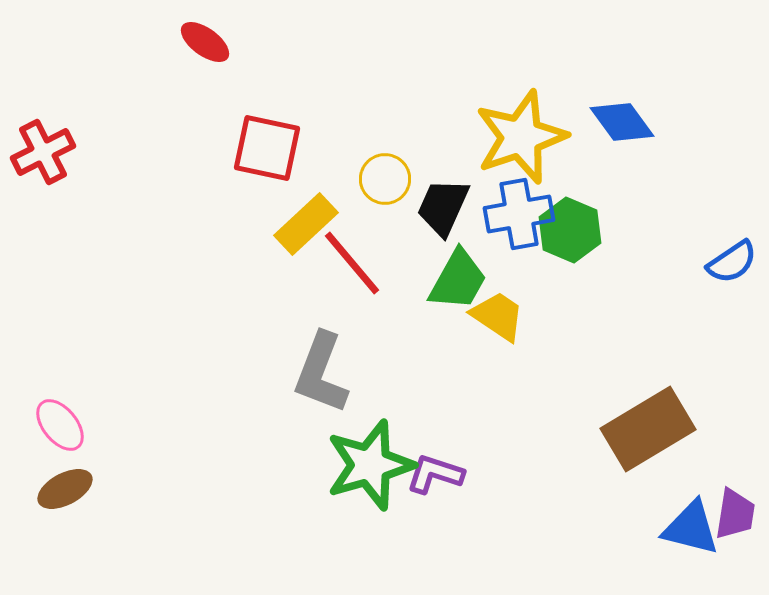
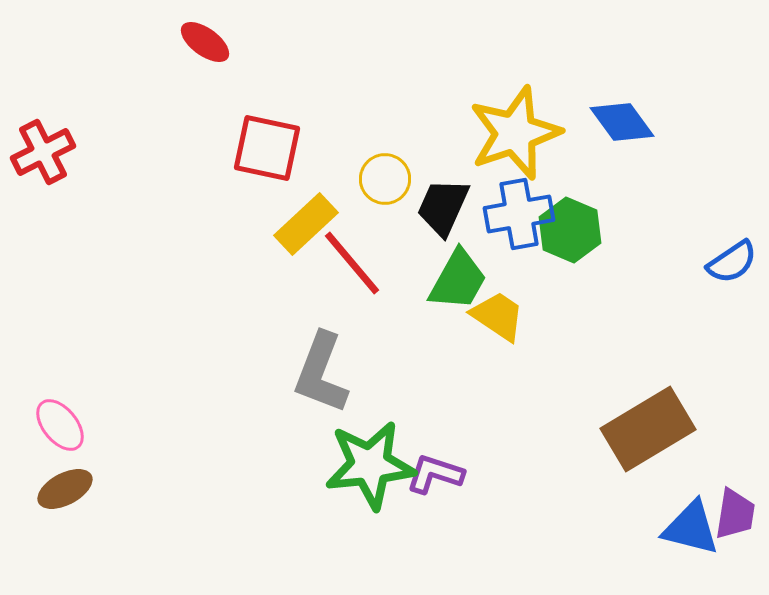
yellow star: moved 6 px left, 4 px up
green star: rotated 10 degrees clockwise
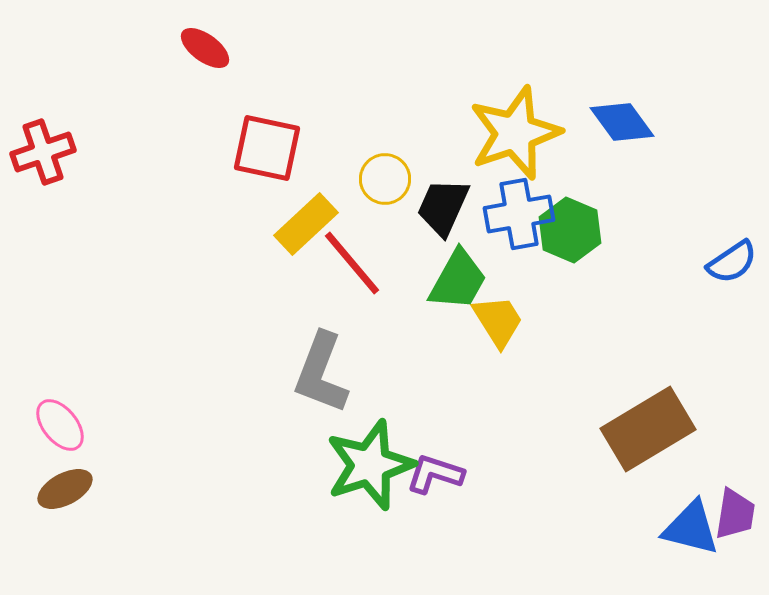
red ellipse: moved 6 px down
red cross: rotated 8 degrees clockwise
yellow trapezoid: moved 5 px down; rotated 24 degrees clockwise
green star: rotated 12 degrees counterclockwise
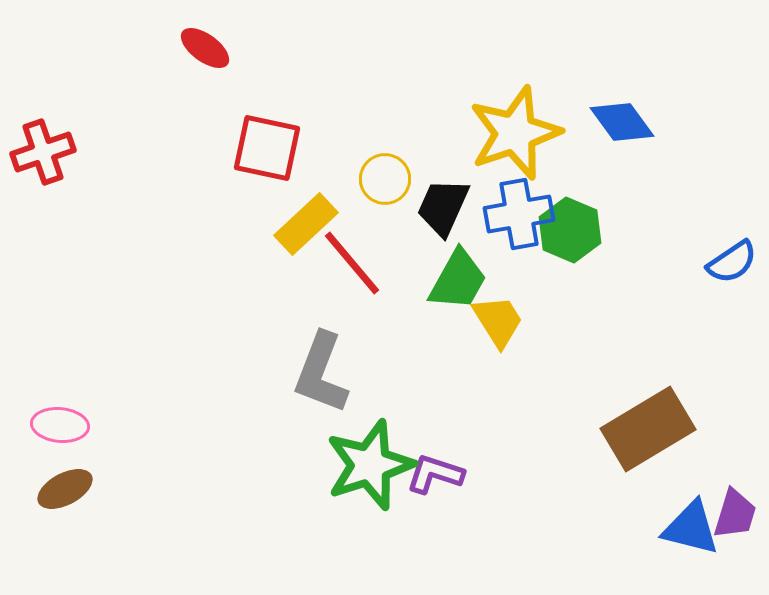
pink ellipse: rotated 46 degrees counterclockwise
purple trapezoid: rotated 8 degrees clockwise
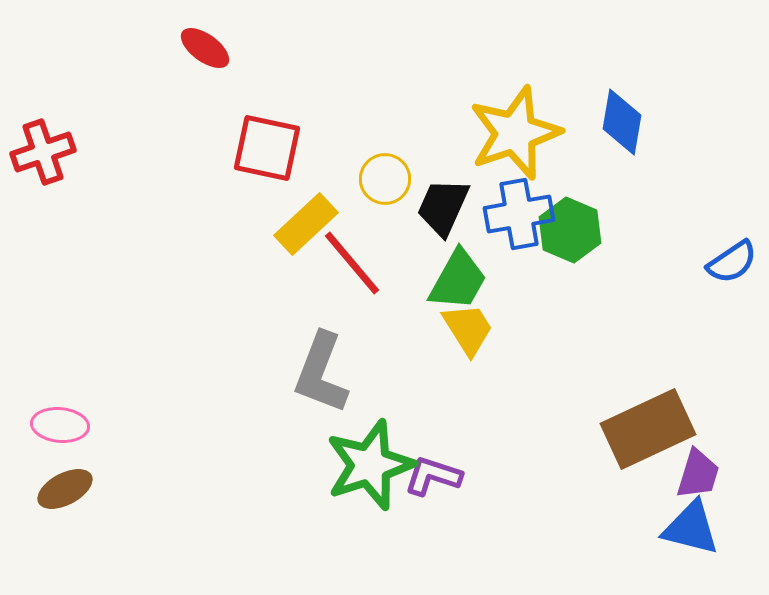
blue diamond: rotated 46 degrees clockwise
yellow trapezoid: moved 30 px left, 8 px down
brown rectangle: rotated 6 degrees clockwise
purple L-shape: moved 2 px left, 2 px down
purple trapezoid: moved 37 px left, 40 px up
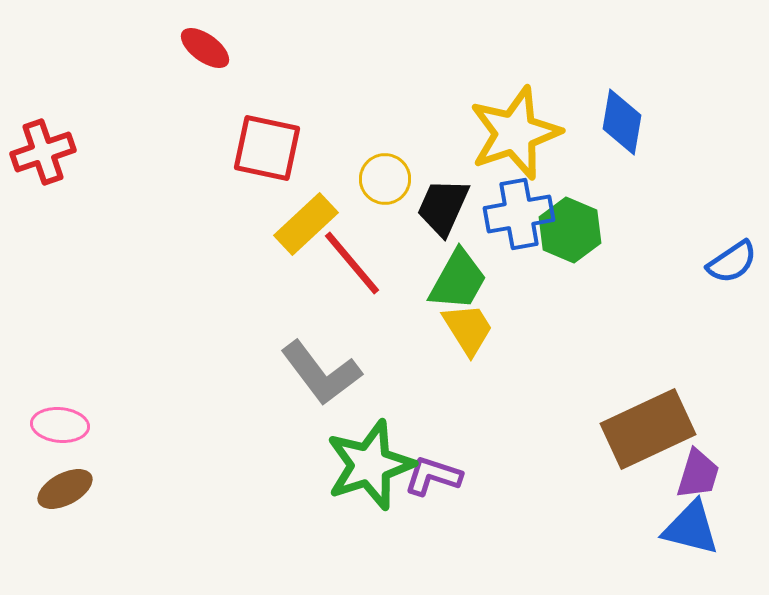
gray L-shape: rotated 58 degrees counterclockwise
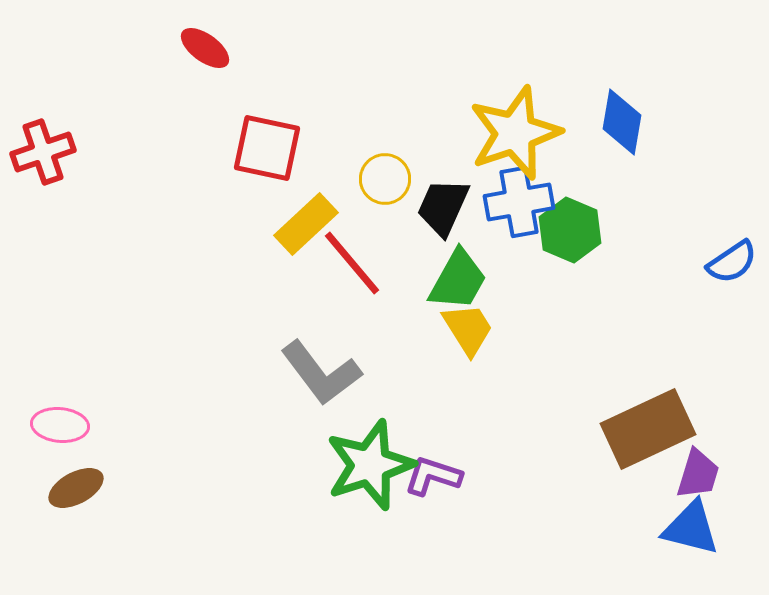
blue cross: moved 12 px up
brown ellipse: moved 11 px right, 1 px up
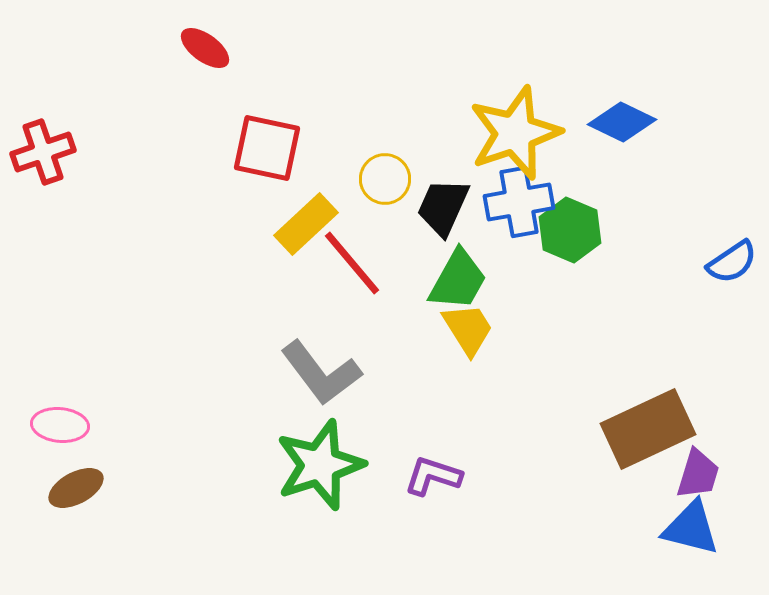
blue diamond: rotated 74 degrees counterclockwise
green star: moved 50 px left
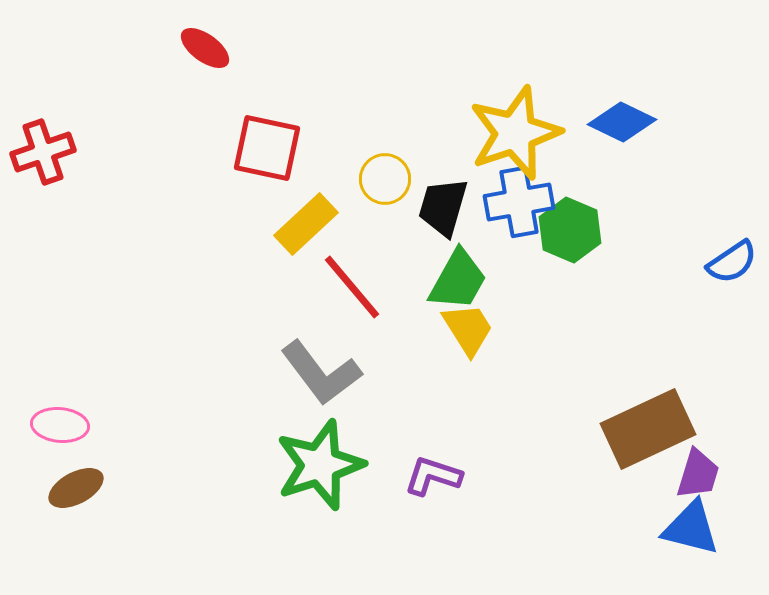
black trapezoid: rotated 8 degrees counterclockwise
red line: moved 24 px down
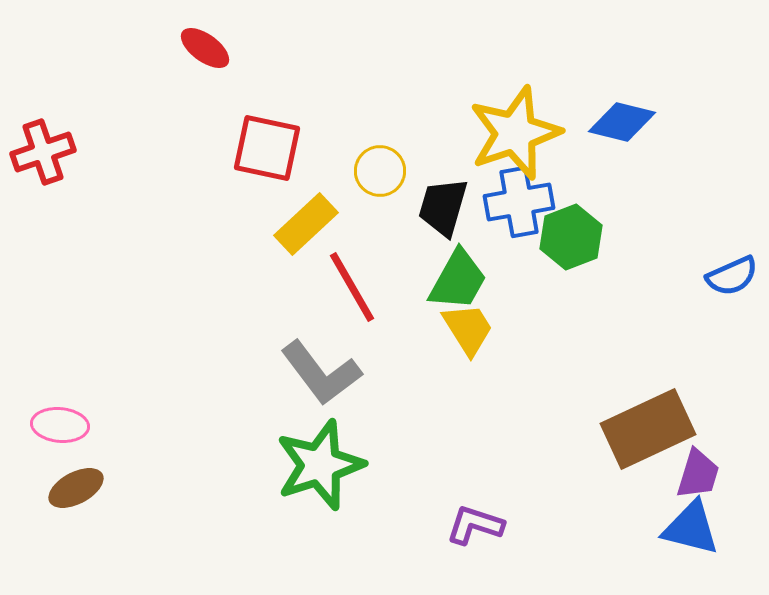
blue diamond: rotated 12 degrees counterclockwise
yellow circle: moved 5 px left, 8 px up
green hexagon: moved 1 px right, 7 px down; rotated 16 degrees clockwise
blue semicircle: moved 14 px down; rotated 10 degrees clockwise
red line: rotated 10 degrees clockwise
purple L-shape: moved 42 px right, 49 px down
